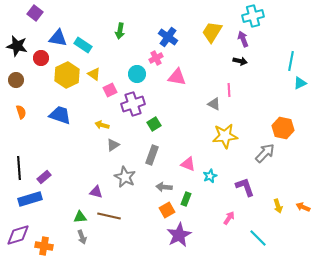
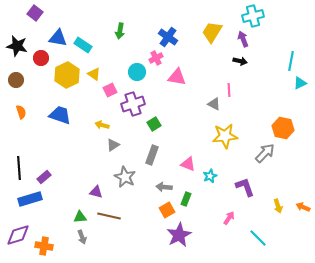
cyan circle at (137, 74): moved 2 px up
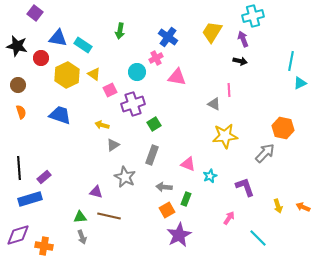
brown circle at (16, 80): moved 2 px right, 5 px down
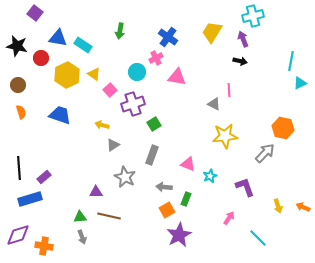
pink square at (110, 90): rotated 16 degrees counterclockwise
purple triangle at (96, 192): rotated 16 degrees counterclockwise
